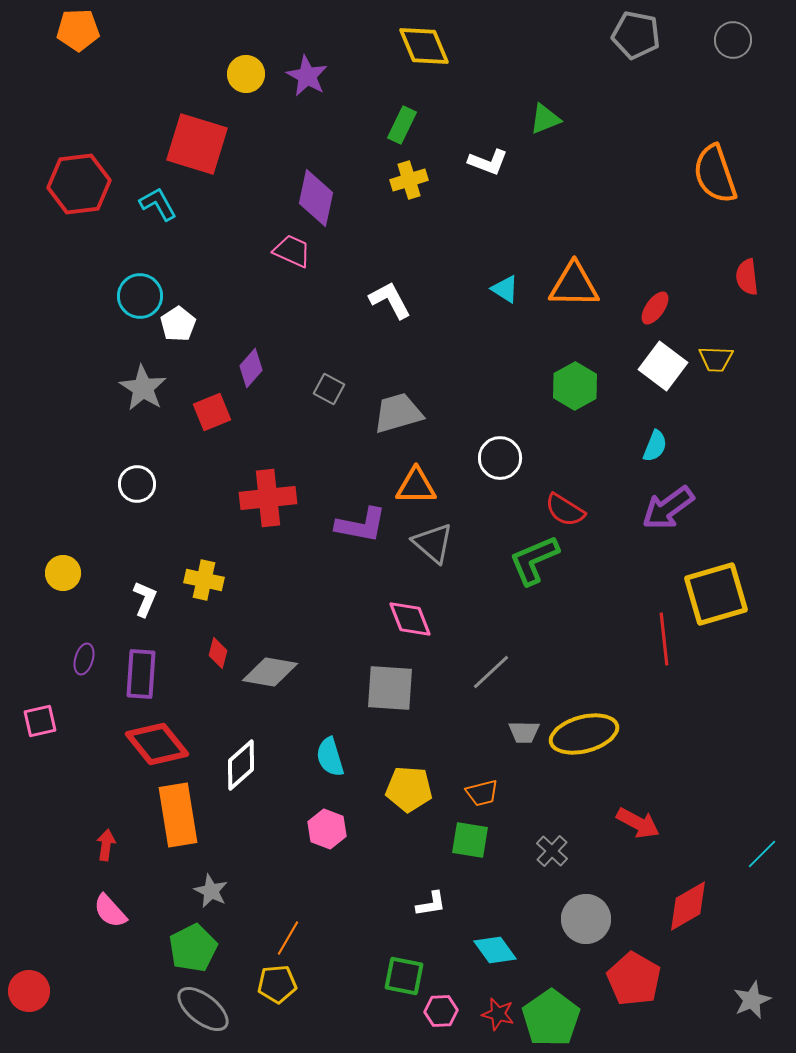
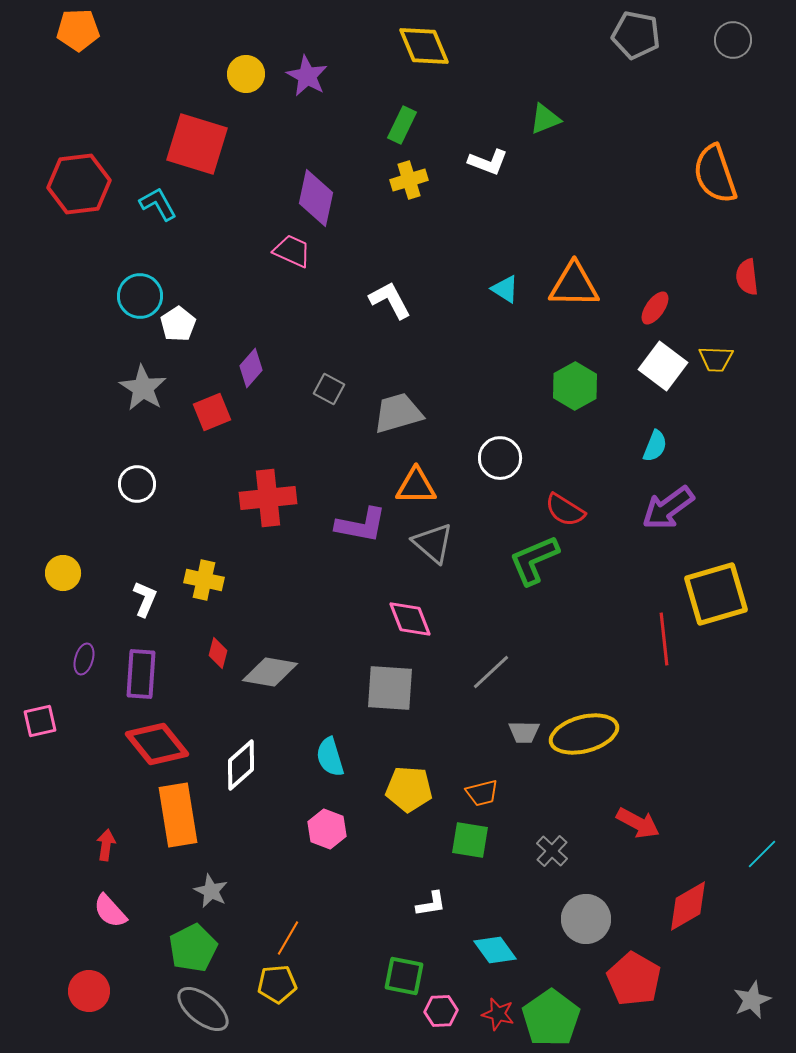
red circle at (29, 991): moved 60 px right
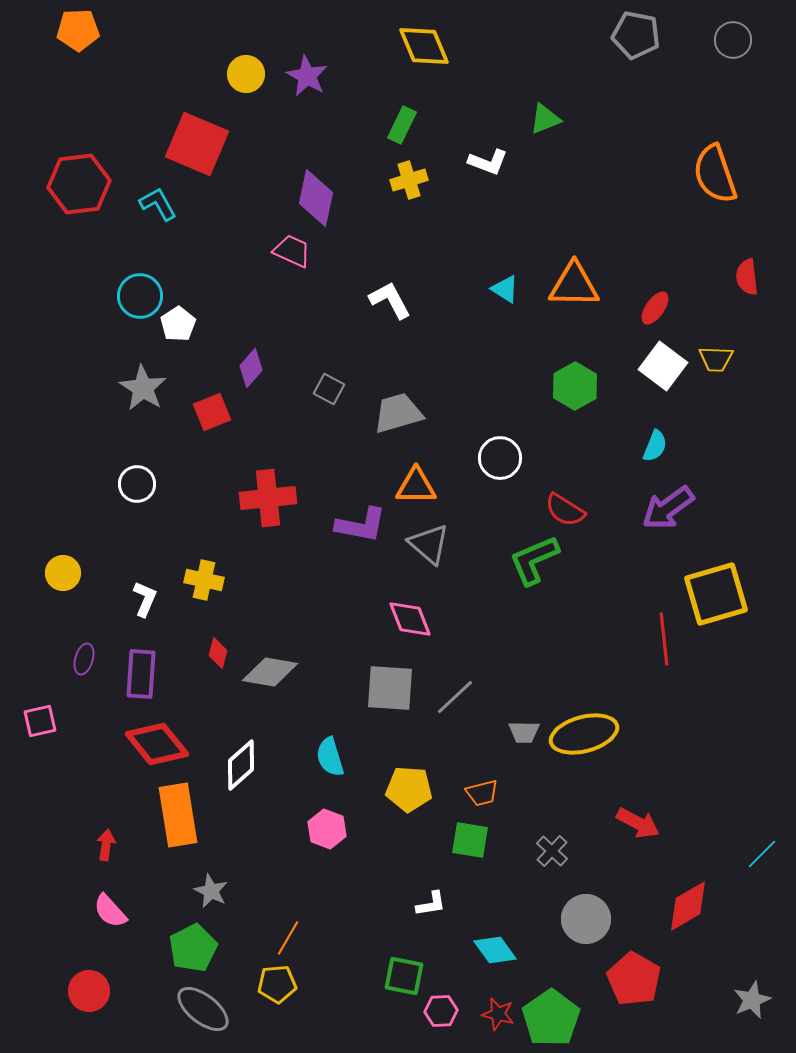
red square at (197, 144): rotated 6 degrees clockwise
gray triangle at (433, 543): moved 4 px left, 1 px down
gray line at (491, 672): moved 36 px left, 25 px down
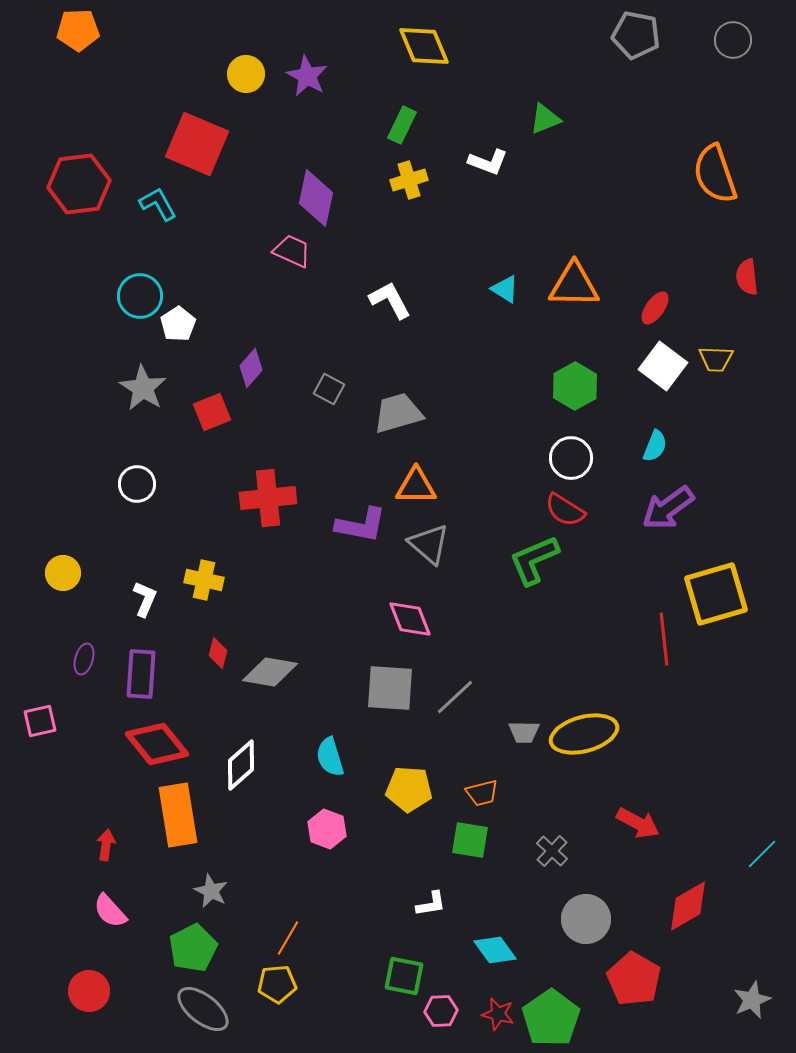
white circle at (500, 458): moved 71 px right
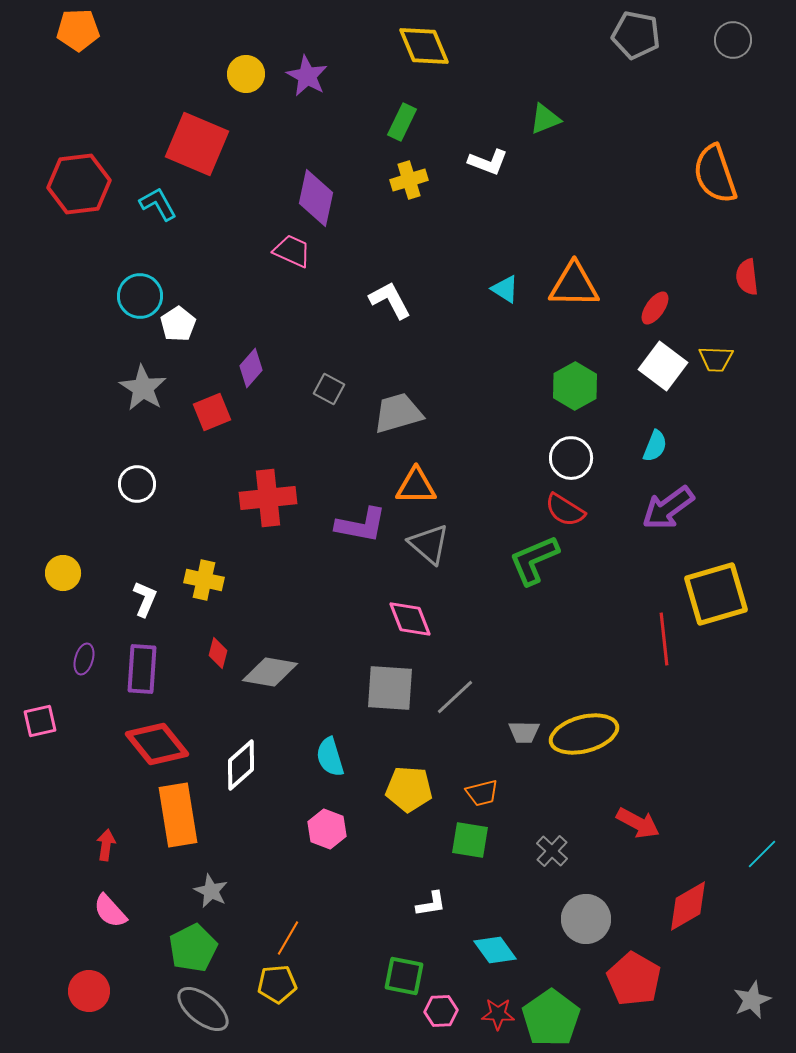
green rectangle at (402, 125): moved 3 px up
purple rectangle at (141, 674): moved 1 px right, 5 px up
red star at (498, 1014): rotated 12 degrees counterclockwise
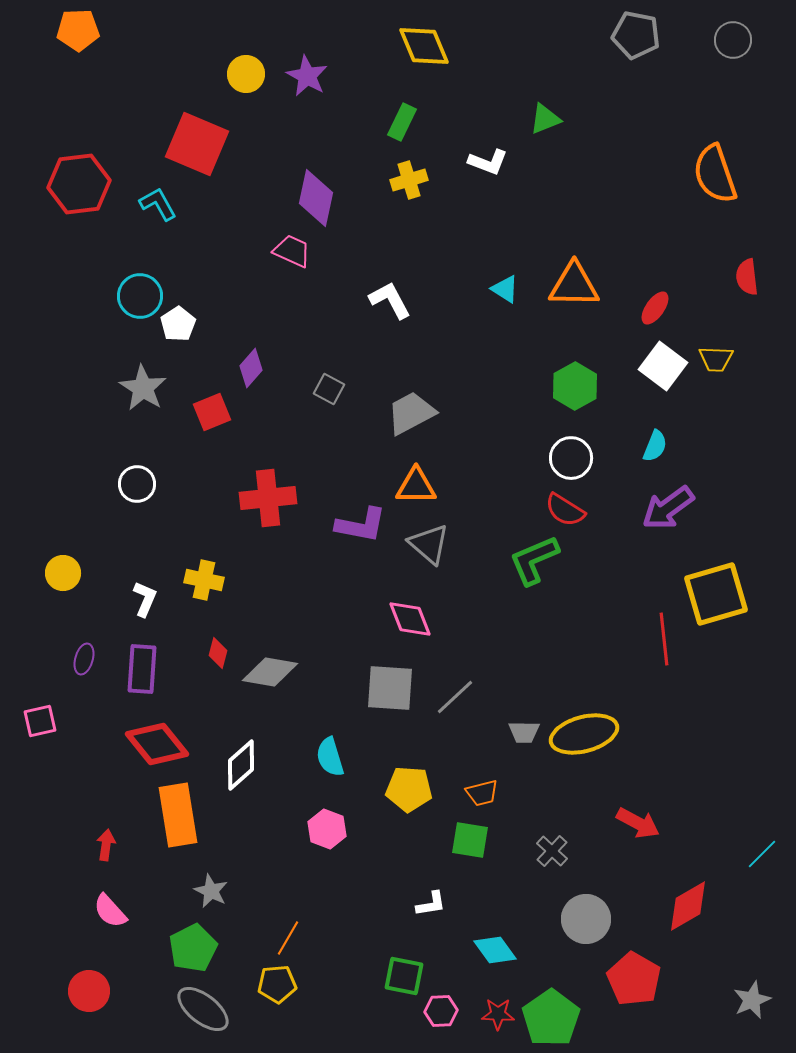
gray trapezoid at (398, 413): moved 13 px right; rotated 12 degrees counterclockwise
